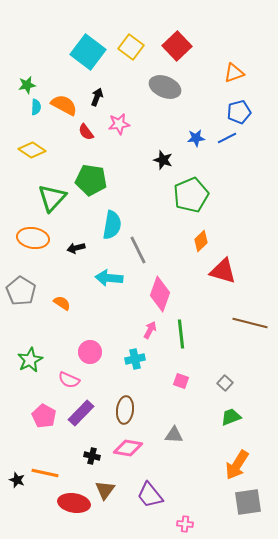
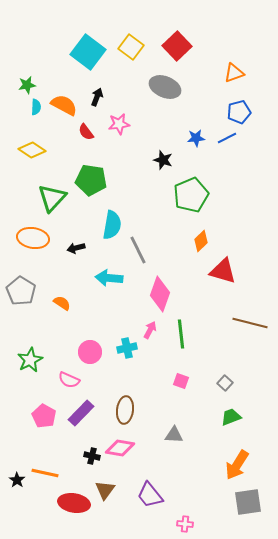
cyan cross at (135, 359): moved 8 px left, 11 px up
pink diamond at (128, 448): moved 8 px left
black star at (17, 480): rotated 14 degrees clockwise
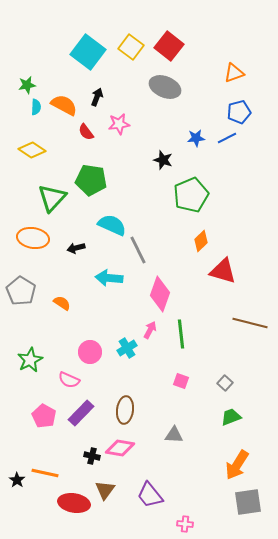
red square at (177, 46): moved 8 px left; rotated 8 degrees counterclockwise
cyan semicircle at (112, 225): rotated 76 degrees counterclockwise
cyan cross at (127, 348): rotated 18 degrees counterclockwise
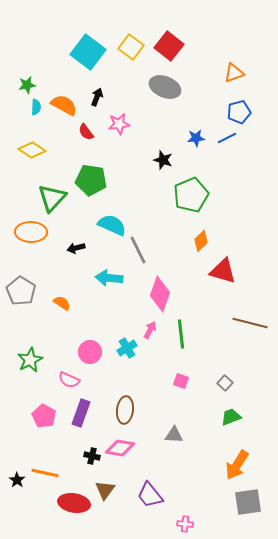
orange ellipse at (33, 238): moved 2 px left, 6 px up; rotated 8 degrees counterclockwise
purple rectangle at (81, 413): rotated 24 degrees counterclockwise
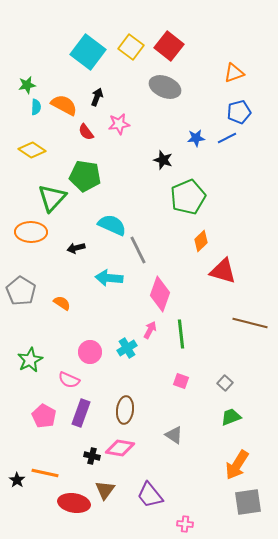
green pentagon at (91, 180): moved 6 px left, 4 px up
green pentagon at (191, 195): moved 3 px left, 2 px down
gray triangle at (174, 435): rotated 30 degrees clockwise
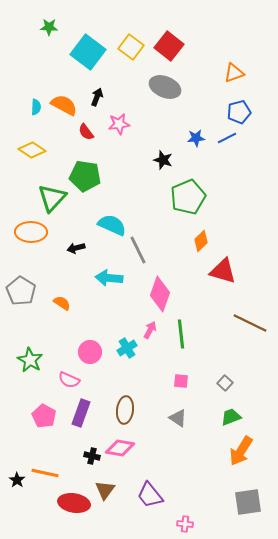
green star at (27, 85): moved 22 px right, 58 px up; rotated 12 degrees clockwise
brown line at (250, 323): rotated 12 degrees clockwise
green star at (30, 360): rotated 15 degrees counterclockwise
pink square at (181, 381): rotated 14 degrees counterclockwise
gray triangle at (174, 435): moved 4 px right, 17 px up
orange arrow at (237, 465): moved 4 px right, 14 px up
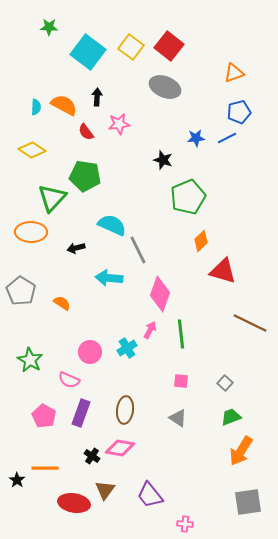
black arrow at (97, 97): rotated 18 degrees counterclockwise
black cross at (92, 456): rotated 21 degrees clockwise
orange line at (45, 473): moved 5 px up; rotated 12 degrees counterclockwise
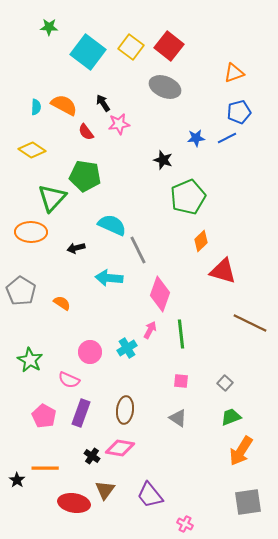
black arrow at (97, 97): moved 6 px right, 6 px down; rotated 36 degrees counterclockwise
pink cross at (185, 524): rotated 21 degrees clockwise
